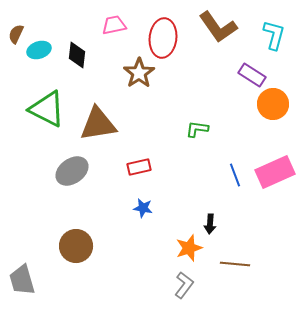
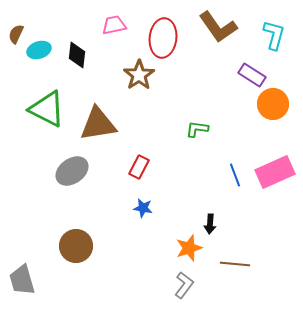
brown star: moved 2 px down
red rectangle: rotated 50 degrees counterclockwise
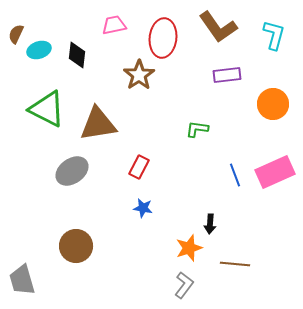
purple rectangle: moved 25 px left; rotated 40 degrees counterclockwise
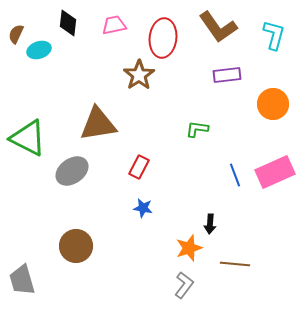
black diamond: moved 9 px left, 32 px up
green triangle: moved 19 px left, 29 px down
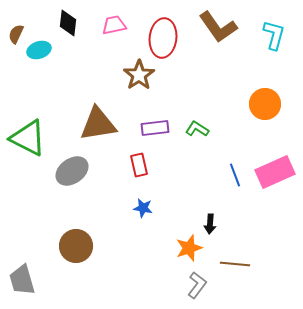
purple rectangle: moved 72 px left, 53 px down
orange circle: moved 8 px left
green L-shape: rotated 25 degrees clockwise
red rectangle: moved 2 px up; rotated 40 degrees counterclockwise
gray L-shape: moved 13 px right
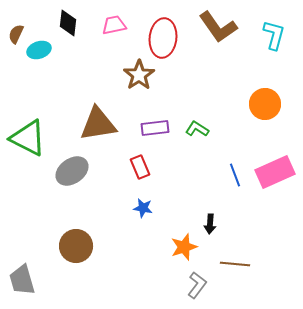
red rectangle: moved 1 px right, 2 px down; rotated 10 degrees counterclockwise
orange star: moved 5 px left, 1 px up
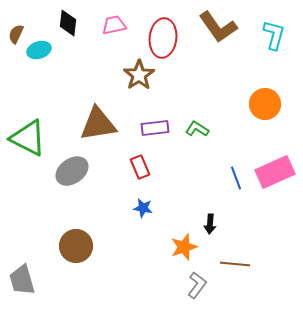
blue line: moved 1 px right, 3 px down
